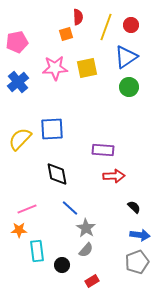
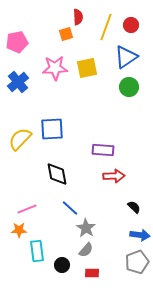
red rectangle: moved 8 px up; rotated 32 degrees clockwise
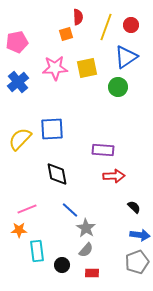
green circle: moved 11 px left
blue line: moved 2 px down
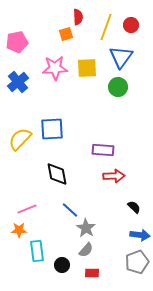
blue triangle: moved 5 px left; rotated 20 degrees counterclockwise
yellow square: rotated 10 degrees clockwise
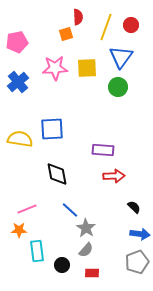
yellow semicircle: rotated 55 degrees clockwise
blue arrow: moved 1 px up
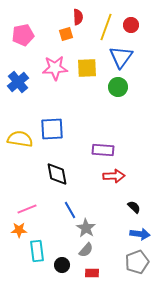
pink pentagon: moved 6 px right, 7 px up
blue line: rotated 18 degrees clockwise
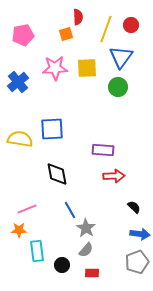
yellow line: moved 2 px down
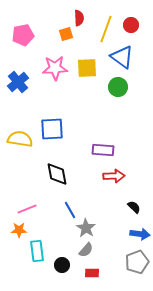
red semicircle: moved 1 px right, 1 px down
blue triangle: moved 1 px right; rotated 30 degrees counterclockwise
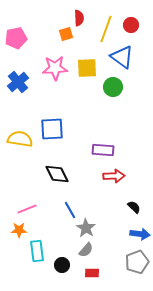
pink pentagon: moved 7 px left, 3 px down
green circle: moved 5 px left
black diamond: rotated 15 degrees counterclockwise
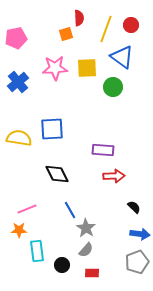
yellow semicircle: moved 1 px left, 1 px up
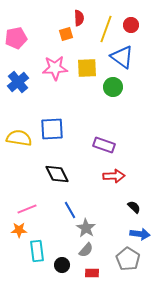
purple rectangle: moved 1 px right, 5 px up; rotated 15 degrees clockwise
gray pentagon: moved 9 px left, 3 px up; rotated 20 degrees counterclockwise
